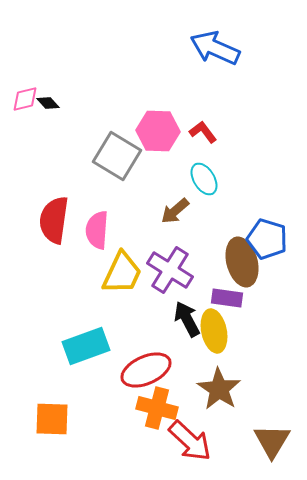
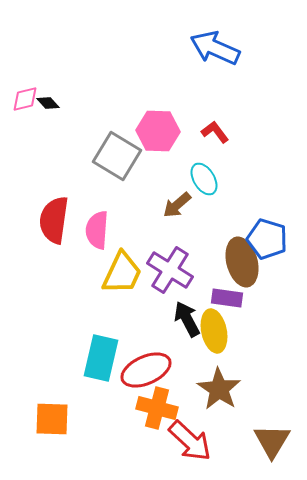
red L-shape: moved 12 px right
brown arrow: moved 2 px right, 6 px up
cyan rectangle: moved 15 px right, 12 px down; rotated 57 degrees counterclockwise
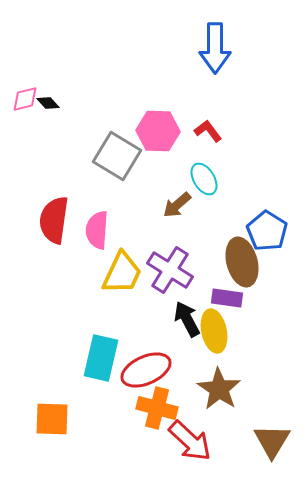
blue arrow: rotated 114 degrees counterclockwise
red L-shape: moved 7 px left, 1 px up
blue pentagon: moved 8 px up; rotated 15 degrees clockwise
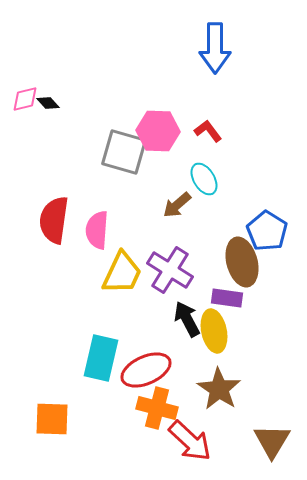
gray square: moved 7 px right, 4 px up; rotated 15 degrees counterclockwise
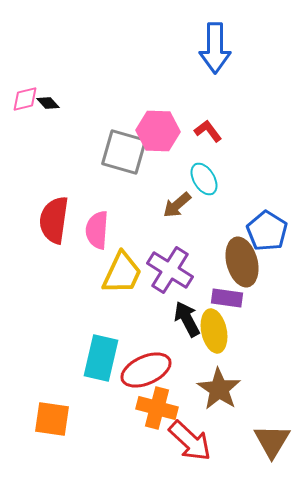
orange square: rotated 6 degrees clockwise
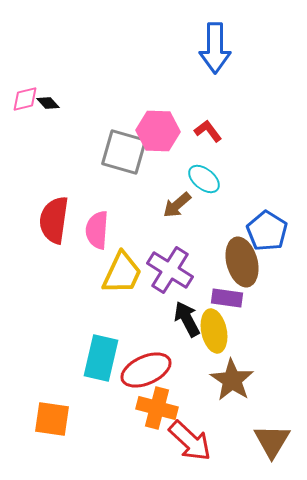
cyan ellipse: rotated 20 degrees counterclockwise
brown star: moved 13 px right, 9 px up
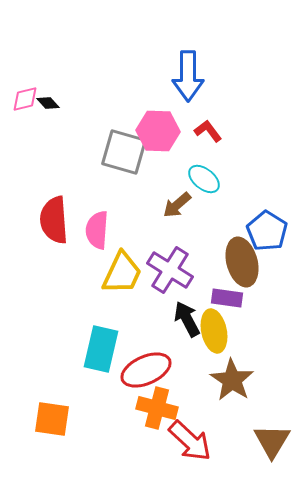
blue arrow: moved 27 px left, 28 px down
red semicircle: rotated 12 degrees counterclockwise
cyan rectangle: moved 9 px up
